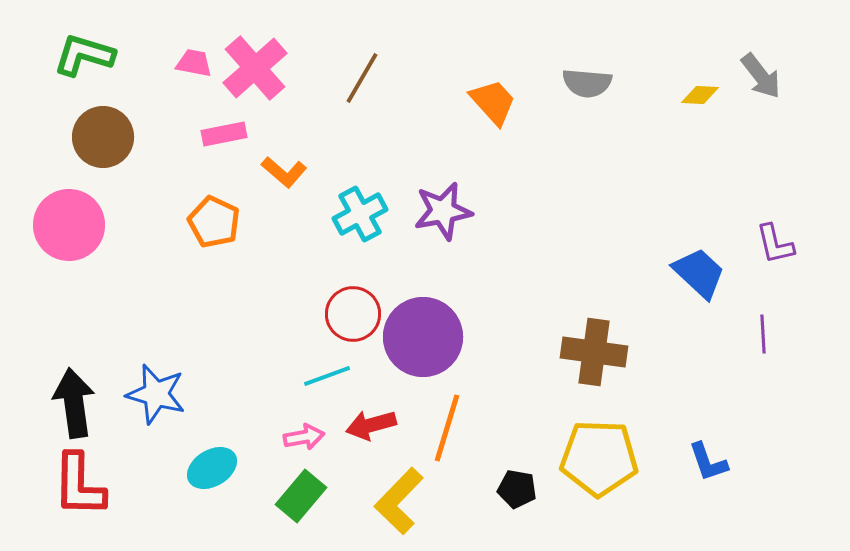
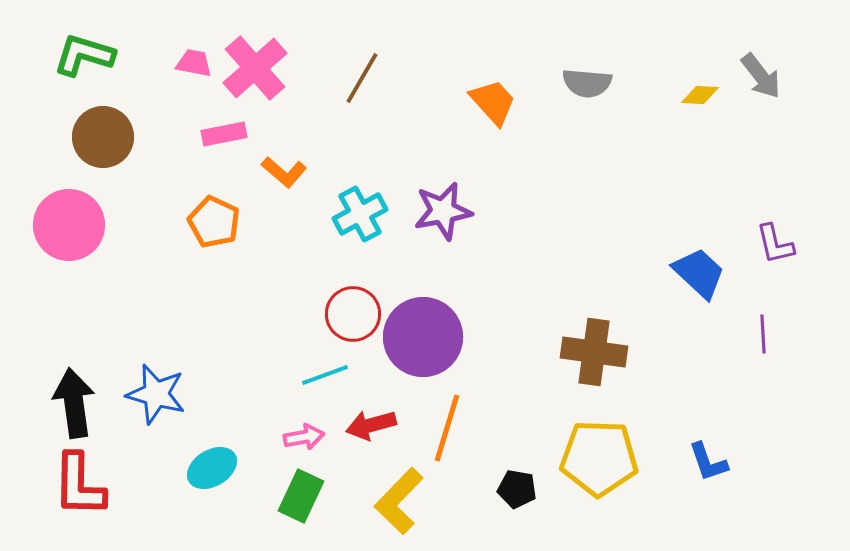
cyan line: moved 2 px left, 1 px up
green rectangle: rotated 15 degrees counterclockwise
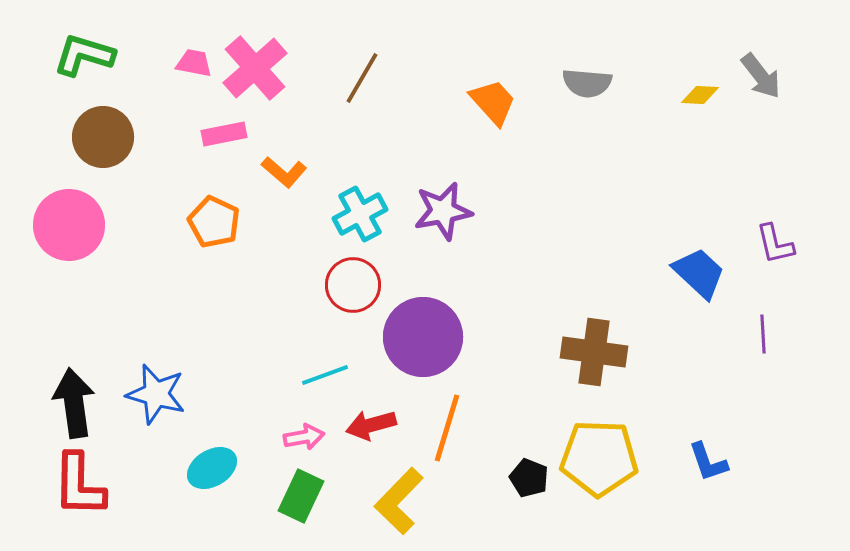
red circle: moved 29 px up
black pentagon: moved 12 px right, 11 px up; rotated 12 degrees clockwise
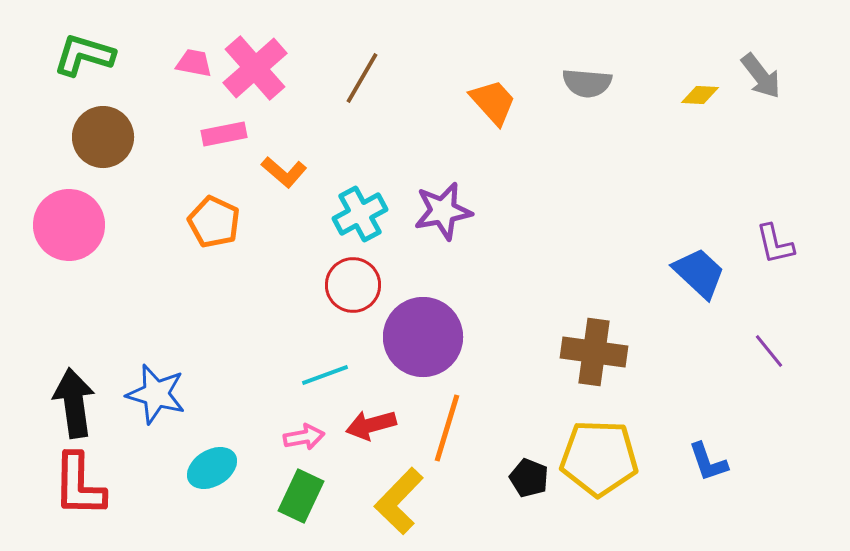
purple line: moved 6 px right, 17 px down; rotated 36 degrees counterclockwise
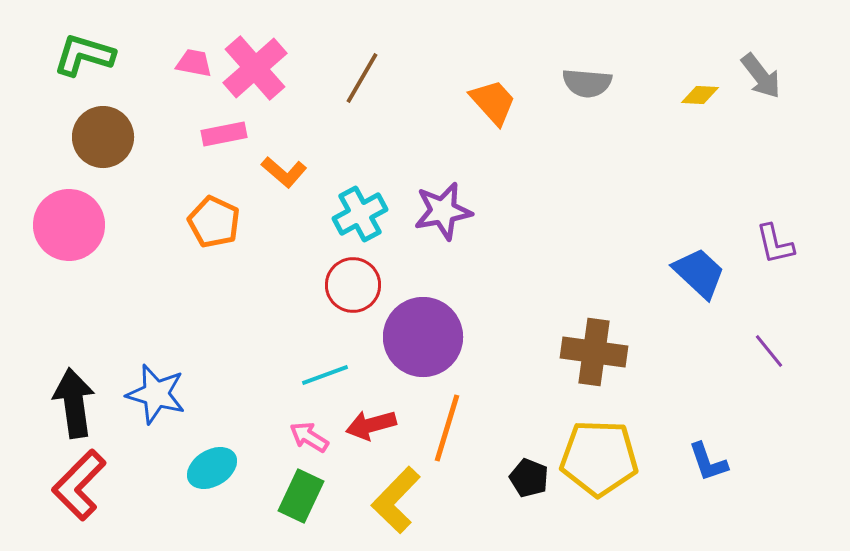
pink arrow: moved 5 px right; rotated 138 degrees counterclockwise
red L-shape: rotated 44 degrees clockwise
yellow L-shape: moved 3 px left, 1 px up
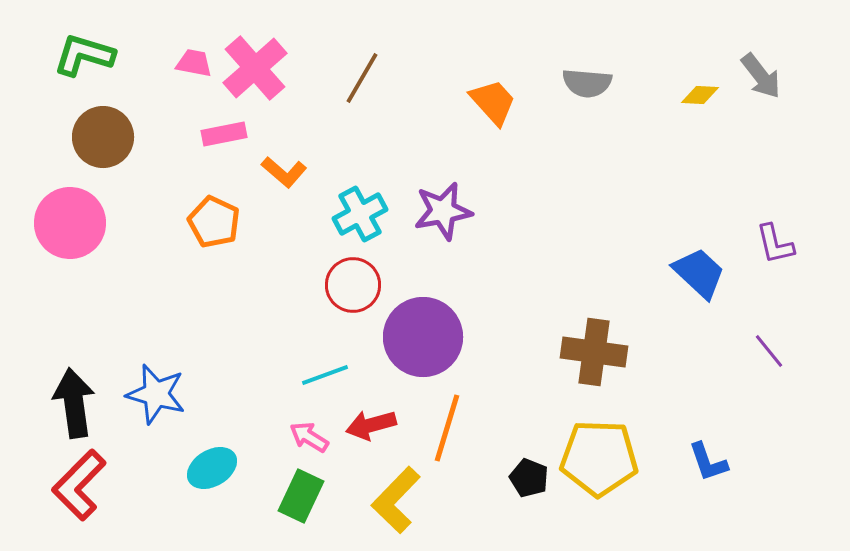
pink circle: moved 1 px right, 2 px up
